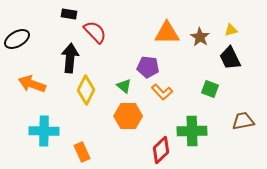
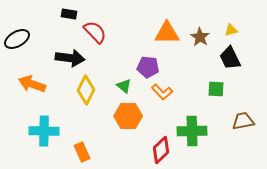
black arrow: rotated 92 degrees clockwise
green square: moved 6 px right; rotated 18 degrees counterclockwise
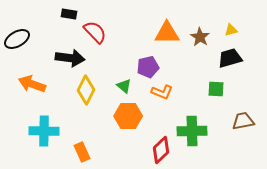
black trapezoid: rotated 100 degrees clockwise
purple pentagon: rotated 20 degrees counterclockwise
orange L-shape: rotated 25 degrees counterclockwise
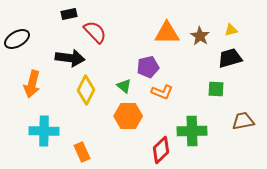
black rectangle: rotated 21 degrees counterclockwise
brown star: moved 1 px up
orange arrow: rotated 96 degrees counterclockwise
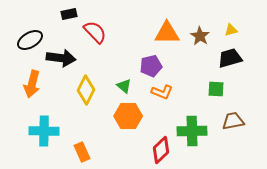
black ellipse: moved 13 px right, 1 px down
black arrow: moved 9 px left
purple pentagon: moved 3 px right, 1 px up
brown trapezoid: moved 10 px left
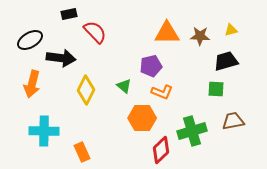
brown star: rotated 30 degrees counterclockwise
black trapezoid: moved 4 px left, 3 px down
orange hexagon: moved 14 px right, 2 px down
green cross: rotated 16 degrees counterclockwise
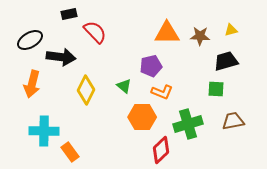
black arrow: moved 1 px up
orange hexagon: moved 1 px up
green cross: moved 4 px left, 7 px up
orange rectangle: moved 12 px left; rotated 12 degrees counterclockwise
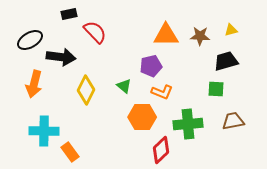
orange triangle: moved 1 px left, 2 px down
orange arrow: moved 2 px right
green cross: rotated 12 degrees clockwise
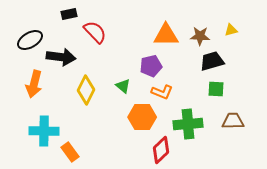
black trapezoid: moved 14 px left
green triangle: moved 1 px left
brown trapezoid: rotated 10 degrees clockwise
